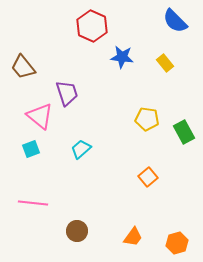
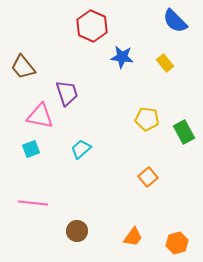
pink triangle: rotated 28 degrees counterclockwise
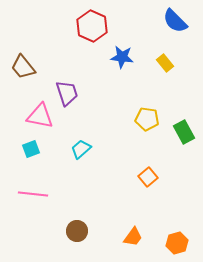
pink line: moved 9 px up
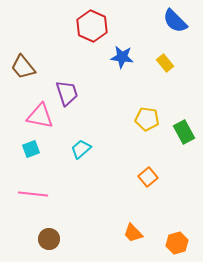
brown circle: moved 28 px left, 8 px down
orange trapezoid: moved 4 px up; rotated 100 degrees clockwise
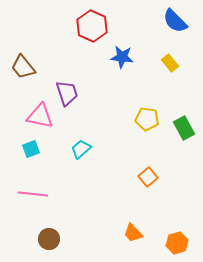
yellow rectangle: moved 5 px right
green rectangle: moved 4 px up
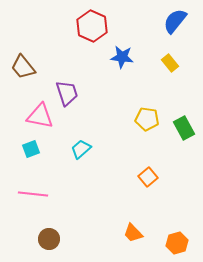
blue semicircle: rotated 84 degrees clockwise
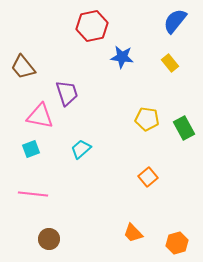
red hexagon: rotated 24 degrees clockwise
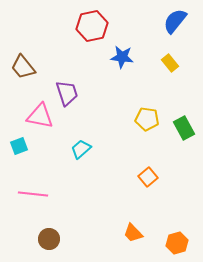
cyan square: moved 12 px left, 3 px up
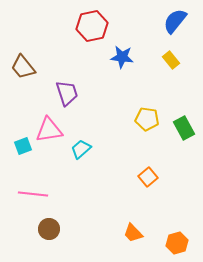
yellow rectangle: moved 1 px right, 3 px up
pink triangle: moved 9 px right, 14 px down; rotated 20 degrees counterclockwise
cyan square: moved 4 px right
brown circle: moved 10 px up
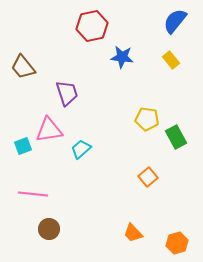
green rectangle: moved 8 px left, 9 px down
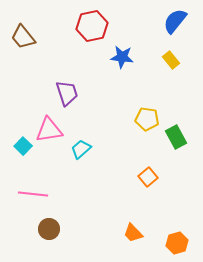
brown trapezoid: moved 30 px up
cyan square: rotated 24 degrees counterclockwise
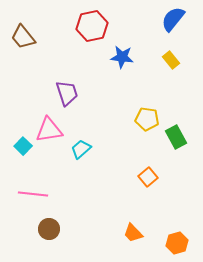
blue semicircle: moved 2 px left, 2 px up
